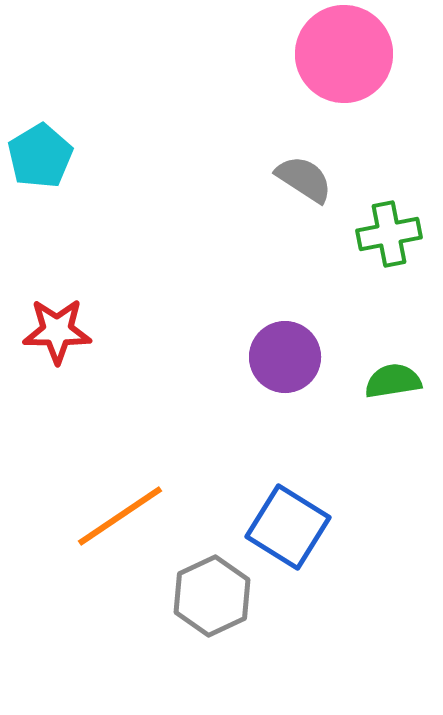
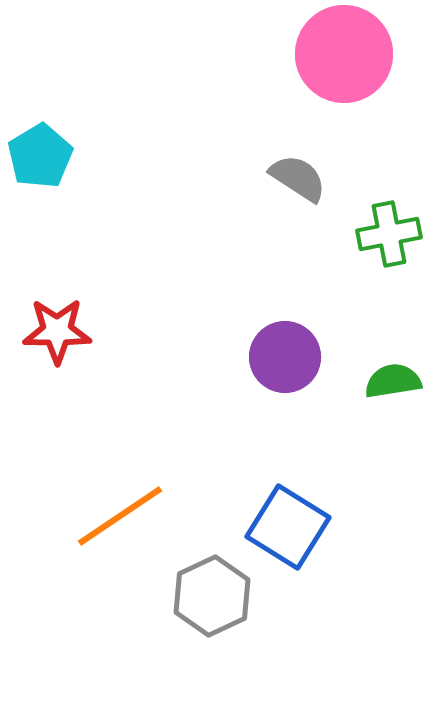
gray semicircle: moved 6 px left, 1 px up
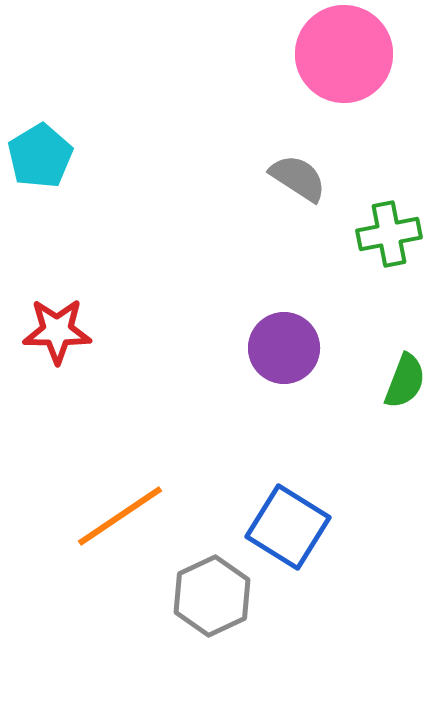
purple circle: moved 1 px left, 9 px up
green semicircle: moved 12 px right; rotated 120 degrees clockwise
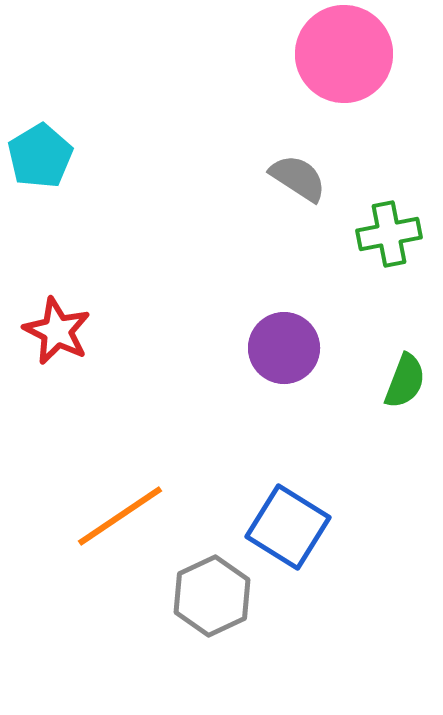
red star: rotated 26 degrees clockwise
